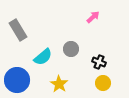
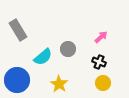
pink arrow: moved 8 px right, 20 px down
gray circle: moved 3 px left
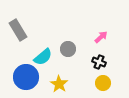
blue circle: moved 9 px right, 3 px up
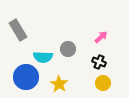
cyan semicircle: rotated 42 degrees clockwise
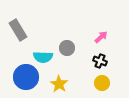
gray circle: moved 1 px left, 1 px up
black cross: moved 1 px right, 1 px up
yellow circle: moved 1 px left
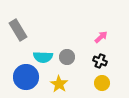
gray circle: moved 9 px down
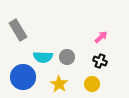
blue circle: moved 3 px left
yellow circle: moved 10 px left, 1 px down
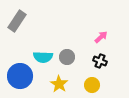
gray rectangle: moved 1 px left, 9 px up; rotated 65 degrees clockwise
blue circle: moved 3 px left, 1 px up
yellow circle: moved 1 px down
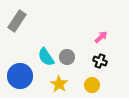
cyan semicircle: moved 3 px right; rotated 54 degrees clockwise
